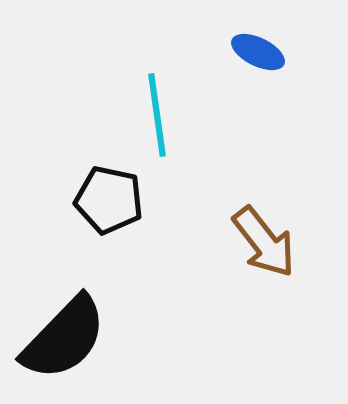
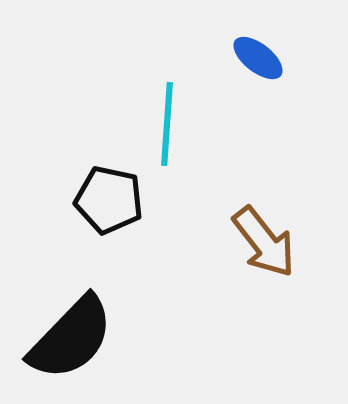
blue ellipse: moved 6 px down; rotated 12 degrees clockwise
cyan line: moved 10 px right, 9 px down; rotated 12 degrees clockwise
black semicircle: moved 7 px right
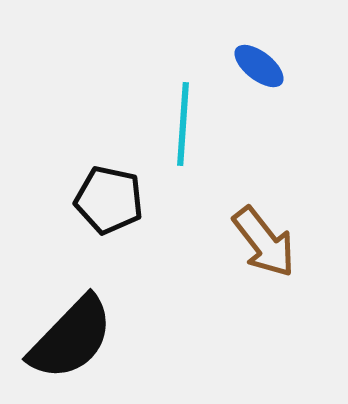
blue ellipse: moved 1 px right, 8 px down
cyan line: moved 16 px right
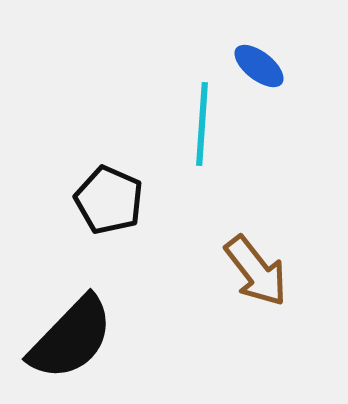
cyan line: moved 19 px right
black pentagon: rotated 12 degrees clockwise
brown arrow: moved 8 px left, 29 px down
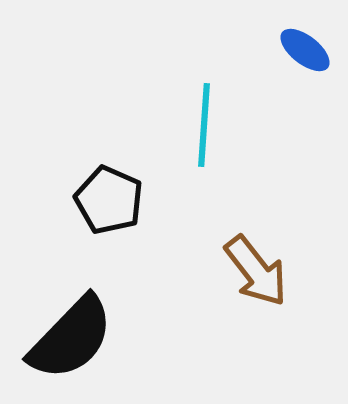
blue ellipse: moved 46 px right, 16 px up
cyan line: moved 2 px right, 1 px down
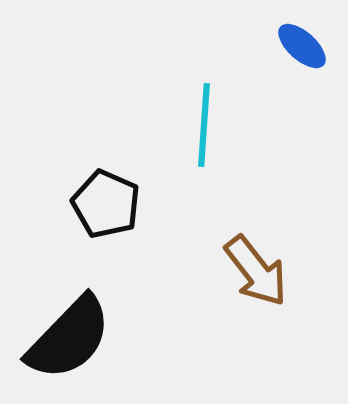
blue ellipse: moved 3 px left, 4 px up; rotated 4 degrees clockwise
black pentagon: moved 3 px left, 4 px down
black semicircle: moved 2 px left
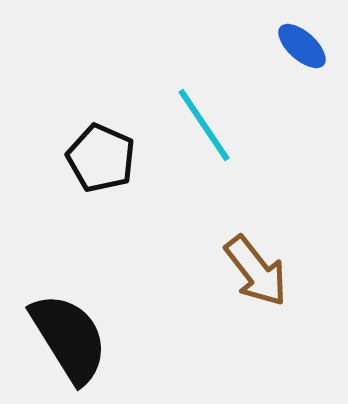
cyan line: rotated 38 degrees counterclockwise
black pentagon: moved 5 px left, 46 px up
black semicircle: rotated 76 degrees counterclockwise
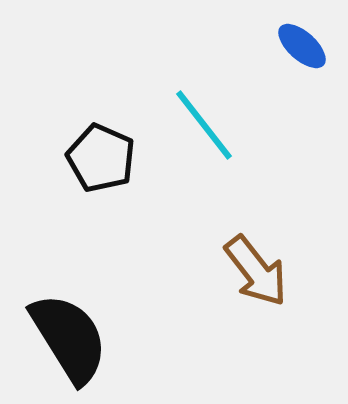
cyan line: rotated 4 degrees counterclockwise
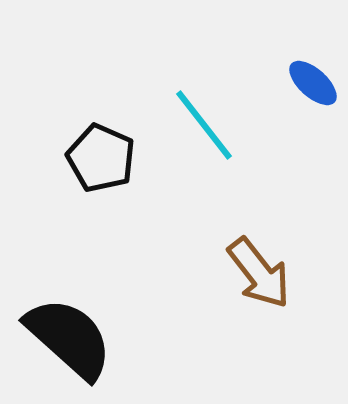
blue ellipse: moved 11 px right, 37 px down
brown arrow: moved 3 px right, 2 px down
black semicircle: rotated 16 degrees counterclockwise
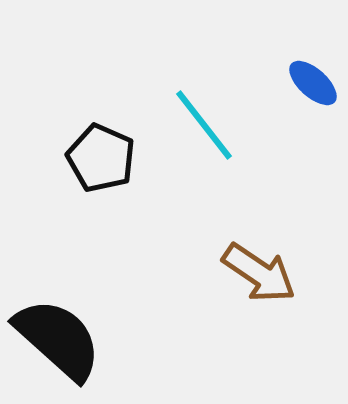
brown arrow: rotated 18 degrees counterclockwise
black semicircle: moved 11 px left, 1 px down
